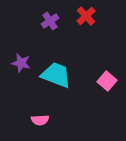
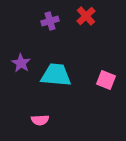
purple cross: rotated 18 degrees clockwise
purple star: rotated 18 degrees clockwise
cyan trapezoid: rotated 16 degrees counterclockwise
pink square: moved 1 px left, 1 px up; rotated 18 degrees counterclockwise
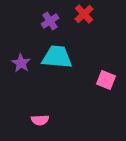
red cross: moved 2 px left, 2 px up
purple cross: rotated 18 degrees counterclockwise
cyan trapezoid: moved 1 px right, 18 px up
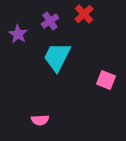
cyan trapezoid: rotated 68 degrees counterclockwise
purple star: moved 3 px left, 29 px up
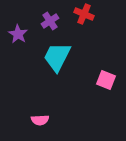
red cross: rotated 24 degrees counterclockwise
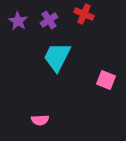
purple cross: moved 1 px left, 1 px up
purple star: moved 13 px up
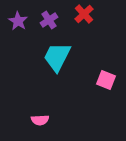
red cross: rotated 24 degrees clockwise
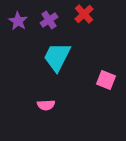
pink semicircle: moved 6 px right, 15 px up
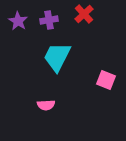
purple cross: rotated 24 degrees clockwise
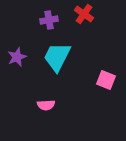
red cross: rotated 12 degrees counterclockwise
purple star: moved 1 px left, 36 px down; rotated 18 degrees clockwise
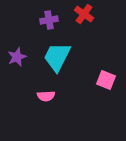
pink semicircle: moved 9 px up
